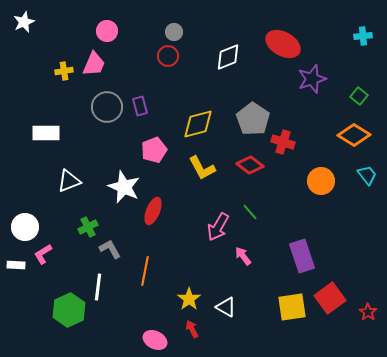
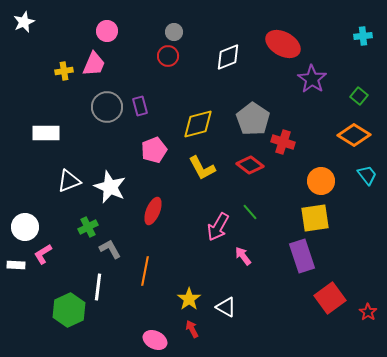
purple star at (312, 79): rotated 20 degrees counterclockwise
white star at (124, 187): moved 14 px left
yellow square at (292, 307): moved 23 px right, 89 px up
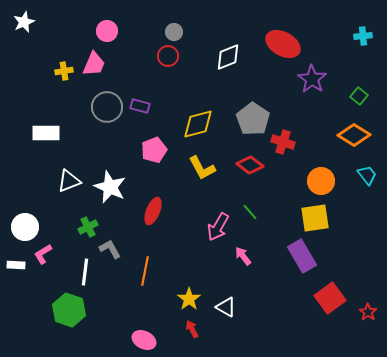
purple rectangle at (140, 106): rotated 60 degrees counterclockwise
purple rectangle at (302, 256): rotated 12 degrees counterclockwise
white line at (98, 287): moved 13 px left, 15 px up
green hexagon at (69, 310): rotated 16 degrees counterclockwise
pink ellipse at (155, 340): moved 11 px left
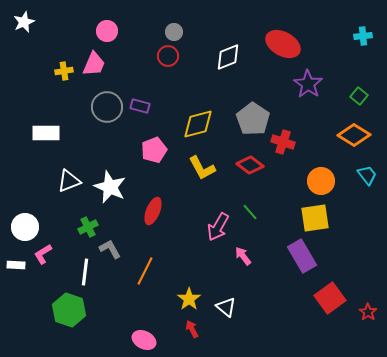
purple star at (312, 79): moved 4 px left, 5 px down
orange line at (145, 271): rotated 16 degrees clockwise
white triangle at (226, 307): rotated 10 degrees clockwise
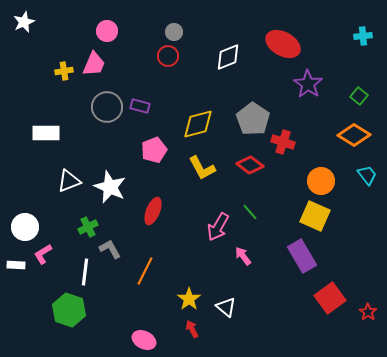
yellow square at (315, 218): moved 2 px up; rotated 32 degrees clockwise
